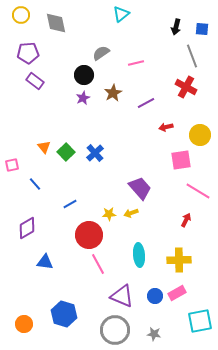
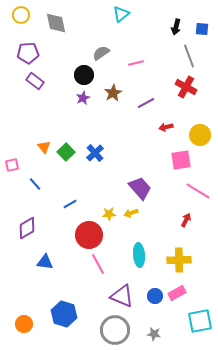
gray line at (192, 56): moved 3 px left
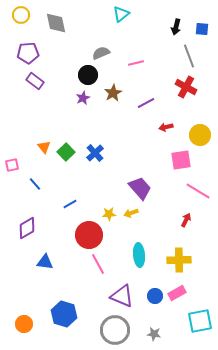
gray semicircle at (101, 53): rotated 12 degrees clockwise
black circle at (84, 75): moved 4 px right
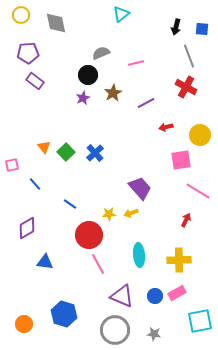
blue line at (70, 204): rotated 64 degrees clockwise
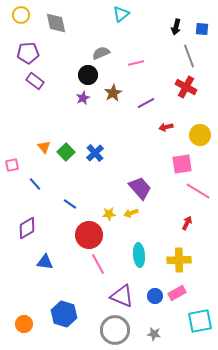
pink square at (181, 160): moved 1 px right, 4 px down
red arrow at (186, 220): moved 1 px right, 3 px down
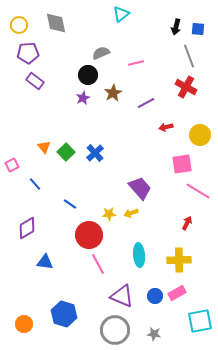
yellow circle at (21, 15): moved 2 px left, 10 px down
blue square at (202, 29): moved 4 px left
pink square at (12, 165): rotated 16 degrees counterclockwise
